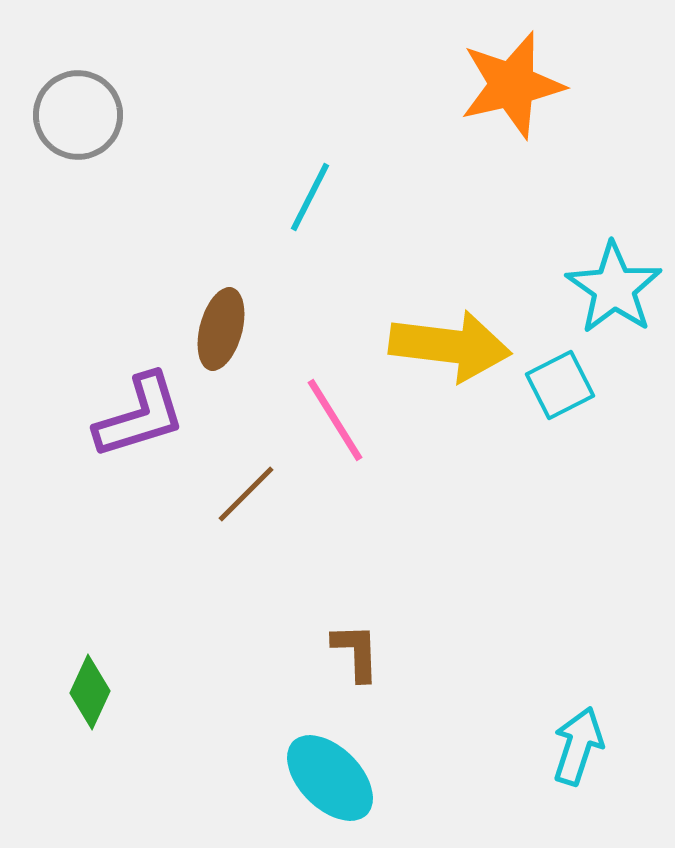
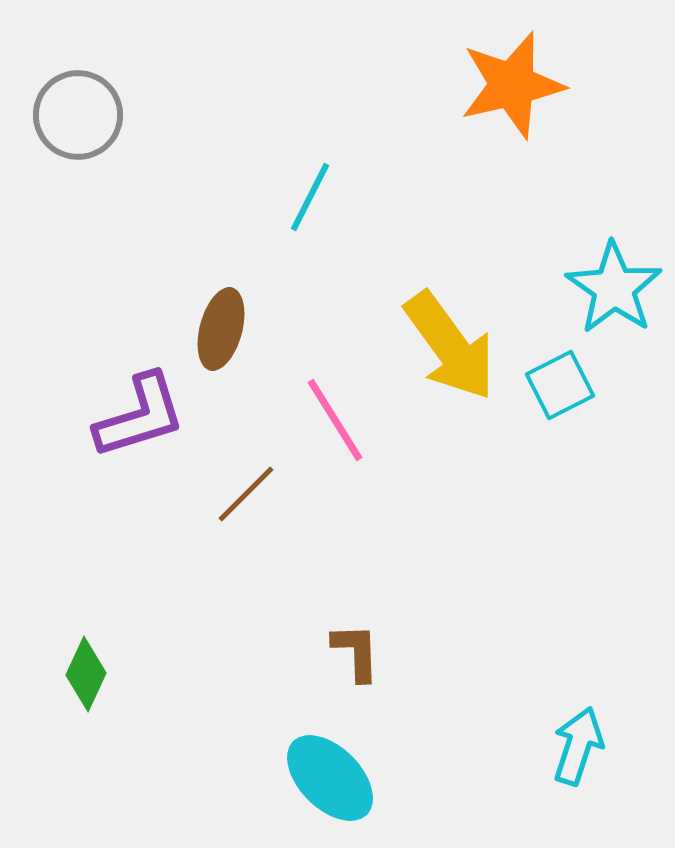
yellow arrow: rotated 47 degrees clockwise
green diamond: moved 4 px left, 18 px up
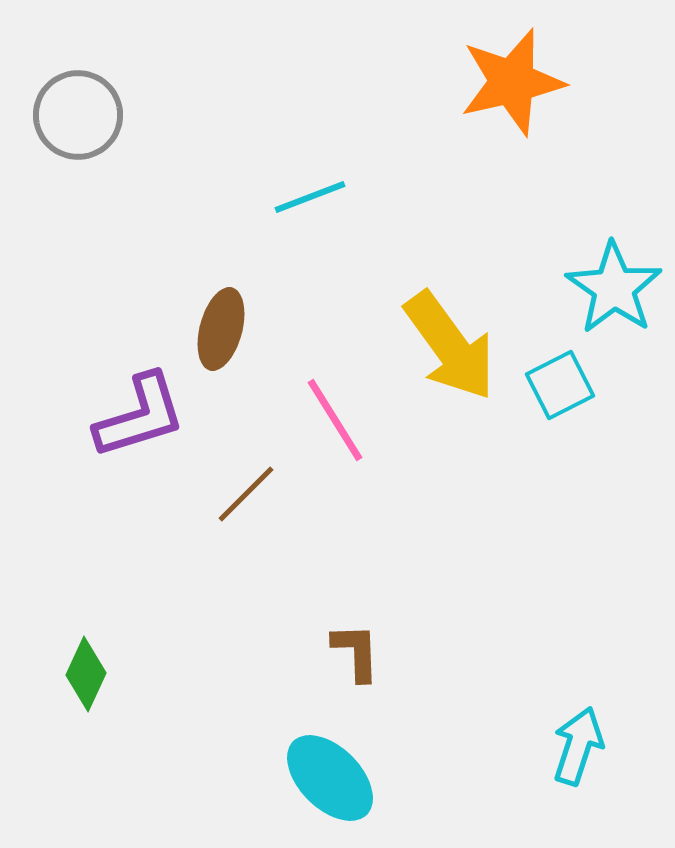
orange star: moved 3 px up
cyan line: rotated 42 degrees clockwise
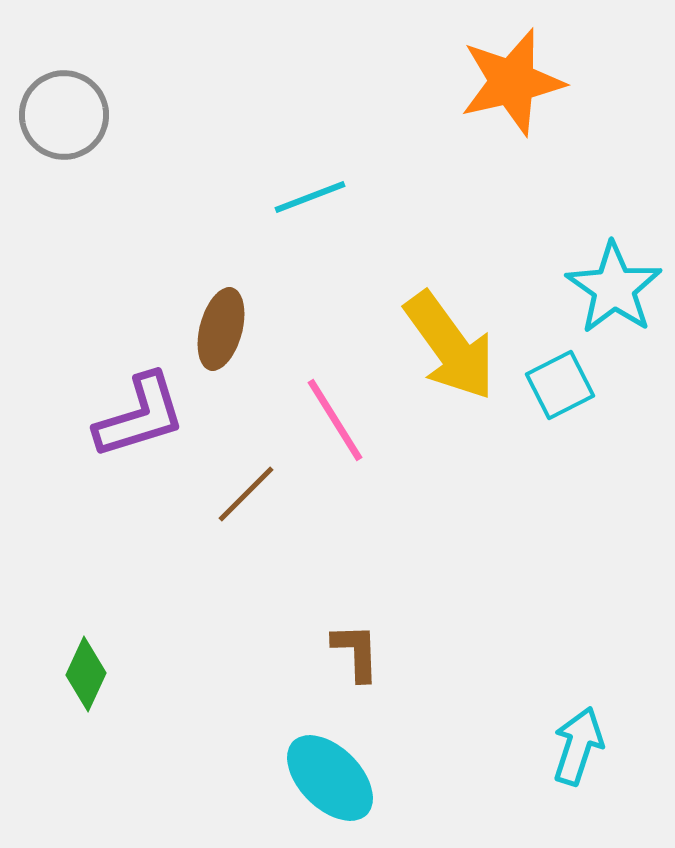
gray circle: moved 14 px left
